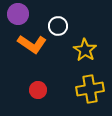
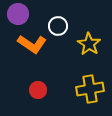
yellow star: moved 4 px right, 6 px up
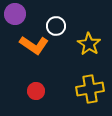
purple circle: moved 3 px left
white circle: moved 2 px left
orange L-shape: moved 2 px right, 1 px down
red circle: moved 2 px left, 1 px down
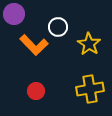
purple circle: moved 1 px left
white circle: moved 2 px right, 1 px down
orange L-shape: rotated 12 degrees clockwise
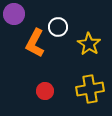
orange L-shape: moved 1 px right, 2 px up; rotated 72 degrees clockwise
red circle: moved 9 px right
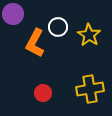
purple circle: moved 1 px left
yellow star: moved 9 px up
red circle: moved 2 px left, 2 px down
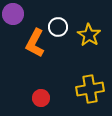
red circle: moved 2 px left, 5 px down
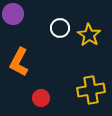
white circle: moved 2 px right, 1 px down
orange L-shape: moved 16 px left, 19 px down
yellow cross: moved 1 px right, 1 px down
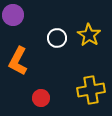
purple circle: moved 1 px down
white circle: moved 3 px left, 10 px down
orange L-shape: moved 1 px left, 1 px up
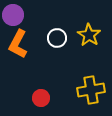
orange L-shape: moved 17 px up
